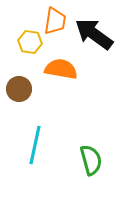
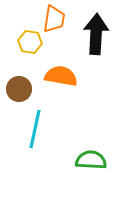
orange trapezoid: moved 1 px left, 2 px up
black arrow: moved 2 px right; rotated 57 degrees clockwise
orange semicircle: moved 7 px down
cyan line: moved 16 px up
green semicircle: rotated 72 degrees counterclockwise
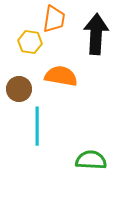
cyan line: moved 2 px right, 3 px up; rotated 12 degrees counterclockwise
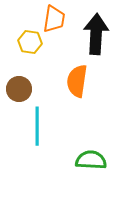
orange semicircle: moved 16 px right, 5 px down; rotated 92 degrees counterclockwise
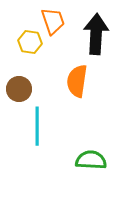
orange trapezoid: moved 1 px left, 2 px down; rotated 28 degrees counterclockwise
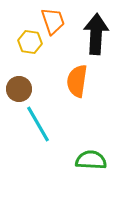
cyan line: moved 1 px right, 2 px up; rotated 30 degrees counterclockwise
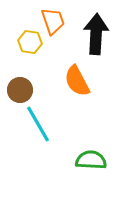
orange semicircle: rotated 36 degrees counterclockwise
brown circle: moved 1 px right, 1 px down
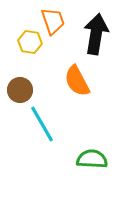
black arrow: rotated 6 degrees clockwise
cyan line: moved 4 px right
green semicircle: moved 1 px right, 1 px up
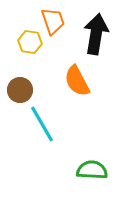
green semicircle: moved 11 px down
